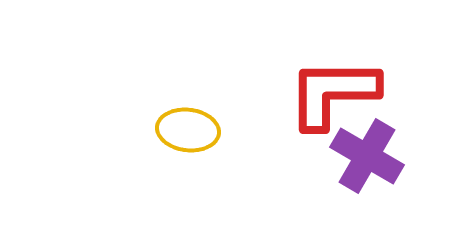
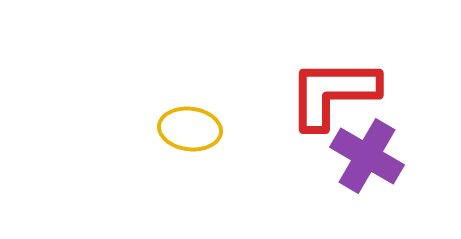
yellow ellipse: moved 2 px right, 1 px up
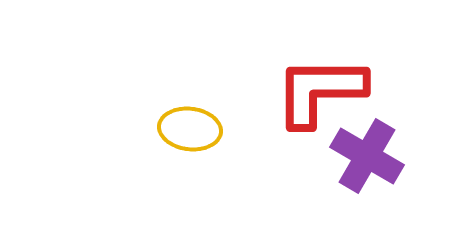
red L-shape: moved 13 px left, 2 px up
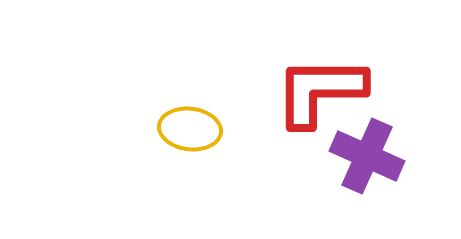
purple cross: rotated 6 degrees counterclockwise
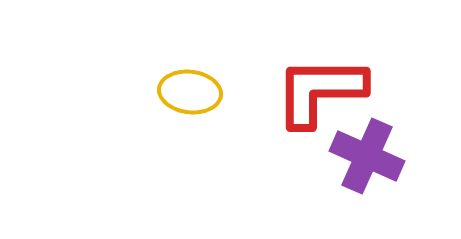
yellow ellipse: moved 37 px up
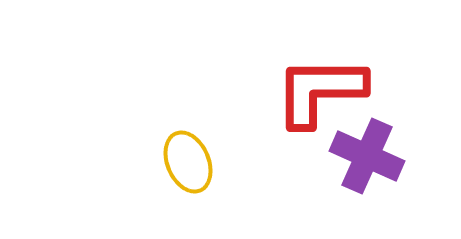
yellow ellipse: moved 2 px left, 70 px down; rotated 60 degrees clockwise
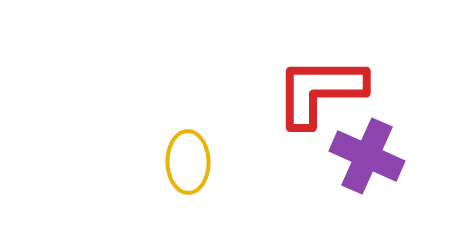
yellow ellipse: rotated 22 degrees clockwise
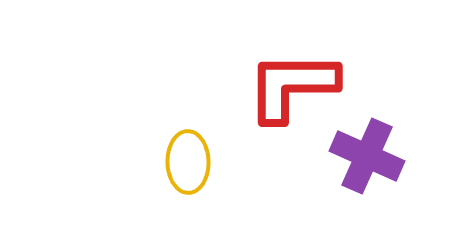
red L-shape: moved 28 px left, 5 px up
